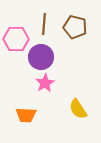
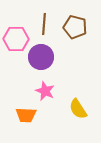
pink star: moved 8 px down; rotated 18 degrees counterclockwise
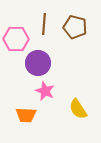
purple circle: moved 3 px left, 6 px down
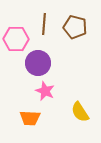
yellow semicircle: moved 2 px right, 3 px down
orange trapezoid: moved 4 px right, 3 px down
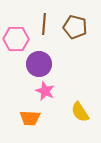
purple circle: moved 1 px right, 1 px down
